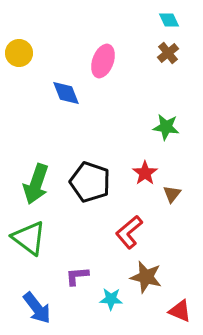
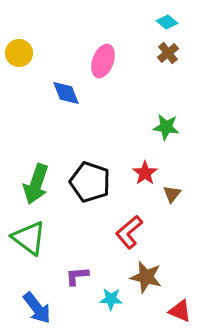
cyan diamond: moved 2 px left, 2 px down; rotated 25 degrees counterclockwise
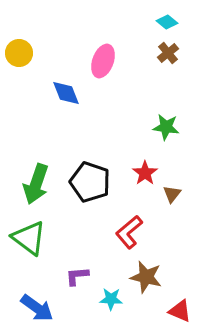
blue arrow: rotated 16 degrees counterclockwise
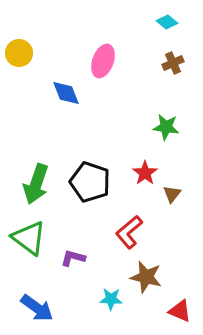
brown cross: moved 5 px right, 10 px down; rotated 15 degrees clockwise
purple L-shape: moved 4 px left, 18 px up; rotated 20 degrees clockwise
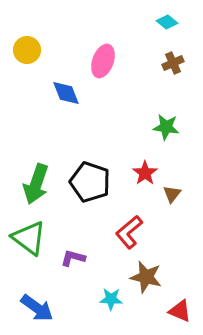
yellow circle: moved 8 px right, 3 px up
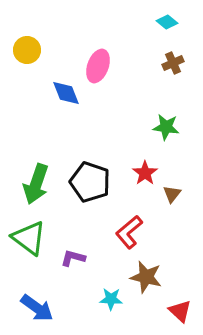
pink ellipse: moved 5 px left, 5 px down
red triangle: rotated 20 degrees clockwise
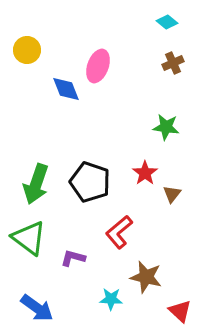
blue diamond: moved 4 px up
red L-shape: moved 10 px left
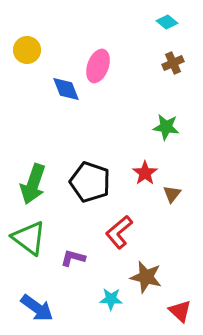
green arrow: moved 3 px left
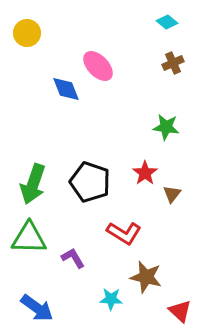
yellow circle: moved 17 px up
pink ellipse: rotated 64 degrees counterclockwise
red L-shape: moved 5 px right, 1 px down; rotated 108 degrees counterclockwise
green triangle: rotated 36 degrees counterclockwise
purple L-shape: rotated 45 degrees clockwise
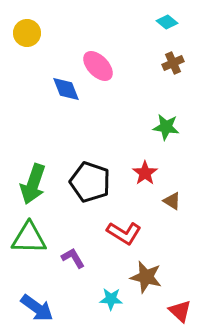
brown triangle: moved 7 px down; rotated 36 degrees counterclockwise
